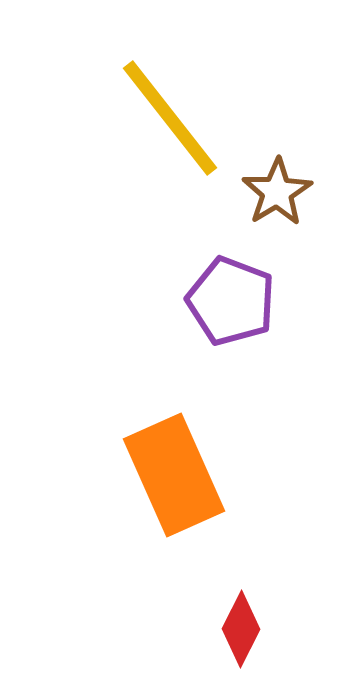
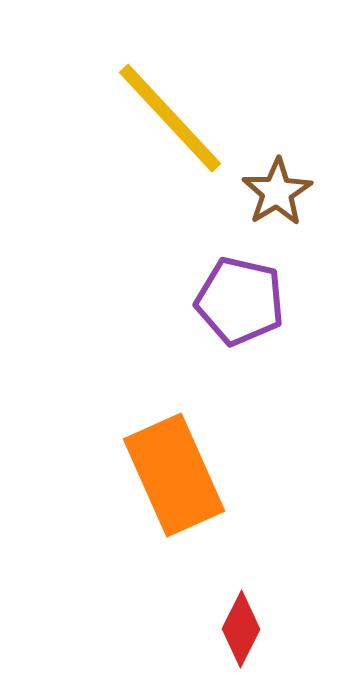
yellow line: rotated 5 degrees counterclockwise
purple pentagon: moved 9 px right; rotated 8 degrees counterclockwise
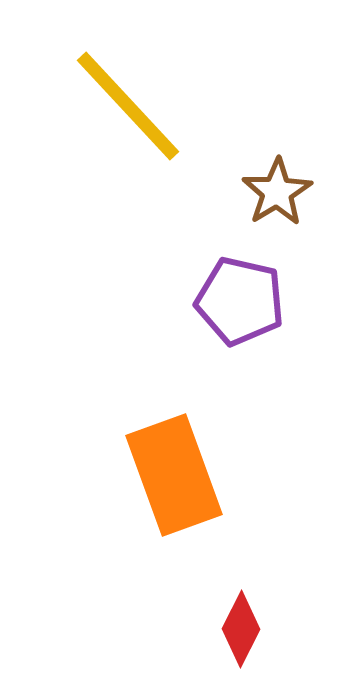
yellow line: moved 42 px left, 12 px up
orange rectangle: rotated 4 degrees clockwise
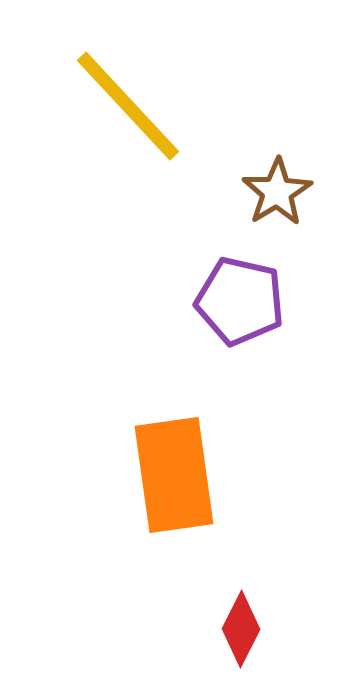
orange rectangle: rotated 12 degrees clockwise
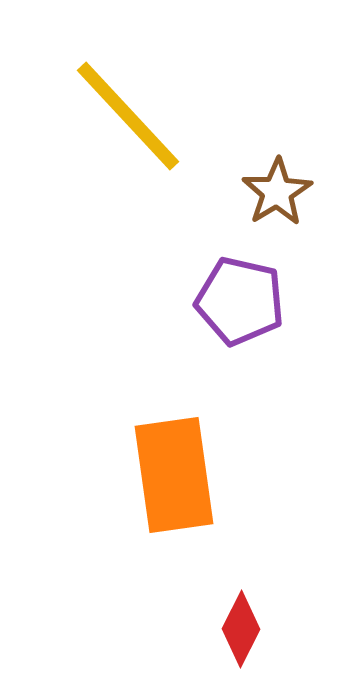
yellow line: moved 10 px down
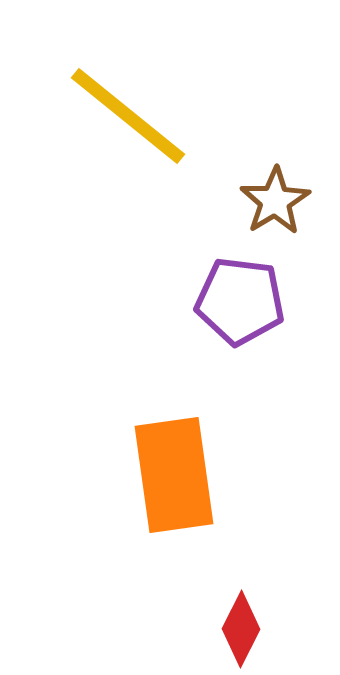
yellow line: rotated 8 degrees counterclockwise
brown star: moved 2 px left, 9 px down
purple pentagon: rotated 6 degrees counterclockwise
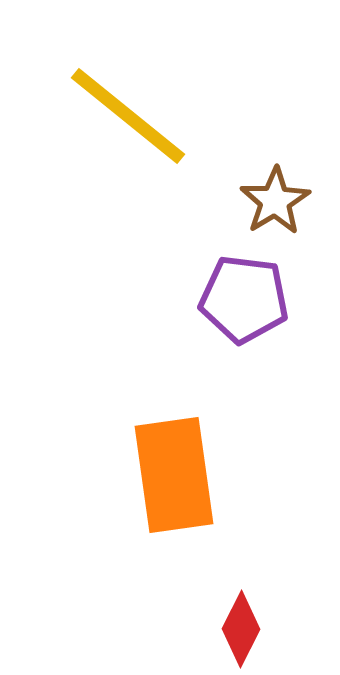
purple pentagon: moved 4 px right, 2 px up
